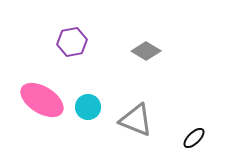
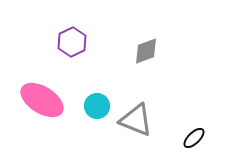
purple hexagon: rotated 16 degrees counterclockwise
gray diamond: rotated 52 degrees counterclockwise
cyan circle: moved 9 px right, 1 px up
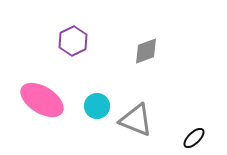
purple hexagon: moved 1 px right, 1 px up
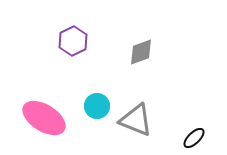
gray diamond: moved 5 px left, 1 px down
pink ellipse: moved 2 px right, 18 px down
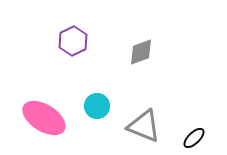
gray triangle: moved 8 px right, 6 px down
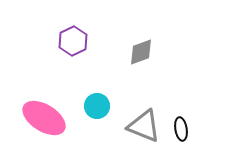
black ellipse: moved 13 px left, 9 px up; rotated 55 degrees counterclockwise
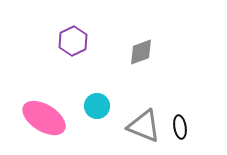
black ellipse: moved 1 px left, 2 px up
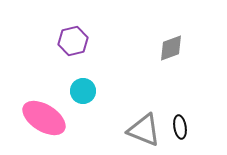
purple hexagon: rotated 12 degrees clockwise
gray diamond: moved 30 px right, 4 px up
cyan circle: moved 14 px left, 15 px up
gray triangle: moved 4 px down
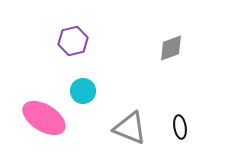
gray triangle: moved 14 px left, 2 px up
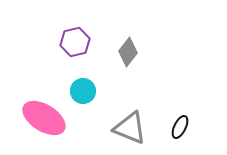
purple hexagon: moved 2 px right, 1 px down
gray diamond: moved 43 px left, 4 px down; rotated 32 degrees counterclockwise
black ellipse: rotated 35 degrees clockwise
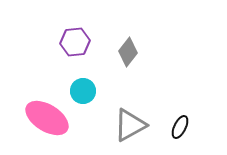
purple hexagon: rotated 8 degrees clockwise
pink ellipse: moved 3 px right
gray triangle: moved 3 px up; rotated 51 degrees counterclockwise
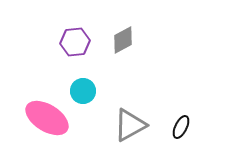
gray diamond: moved 5 px left, 12 px up; rotated 24 degrees clockwise
black ellipse: moved 1 px right
